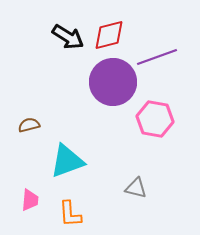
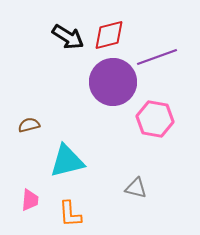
cyan triangle: rotated 6 degrees clockwise
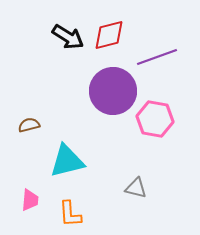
purple circle: moved 9 px down
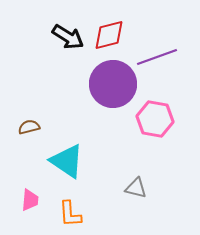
purple circle: moved 7 px up
brown semicircle: moved 2 px down
cyan triangle: rotated 48 degrees clockwise
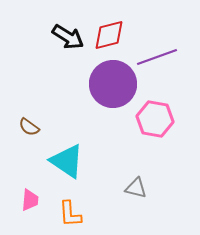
brown semicircle: rotated 130 degrees counterclockwise
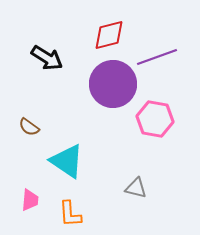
black arrow: moved 21 px left, 21 px down
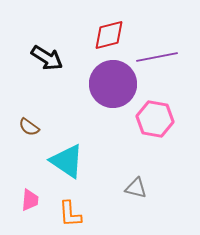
purple line: rotated 9 degrees clockwise
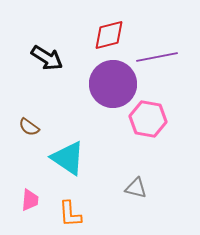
pink hexagon: moved 7 px left
cyan triangle: moved 1 px right, 3 px up
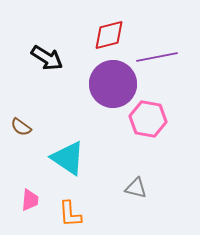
brown semicircle: moved 8 px left
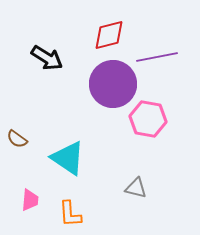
brown semicircle: moved 4 px left, 12 px down
